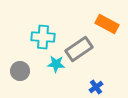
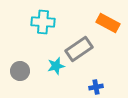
orange rectangle: moved 1 px right, 1 px up
cyan cross: moved 15 px up
cyan star: moved 2 px down; rotated 18 degrees counterclockwise
blue cross: rotated 24 degrees clockwise
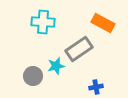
orange rectangle: moved 5 px left
gray circle: moved 13 px right, 5 px down
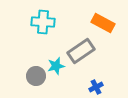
gray rectangle: moved 2 px right, 2 px down
gray circle: moved 3 px right
blue cross: rotated 16 degrees counterclockwise
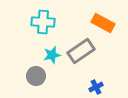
cyan star: moved 4 px left, 11 px up
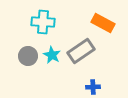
cyan star: rotated 30 degrees counterclockwise
gray circle: moved 8 px left, 20 px up
blue cross: moved 3 px left; rotated 24 degrees clockwise
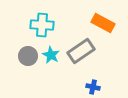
cyan cross: moved 1 px left, 3 px down
cyan star: moved 1 px left
blue cross: rotated 16 degrees clockwise
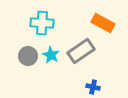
cyan cross: moved 2 px up
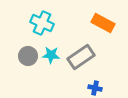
cyan cross: rotated 20 degrees clockwise
gray rectangle: moved 6 px down
cyan star: rotated 24 degrees counterclockwise
blue cross: moved 2 px right, 1 px down
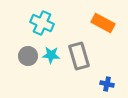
gray rectangle: moved 2 px left, 1 px up; rotated 72 degrees counterclockwise
blue cross: moved 12 px right, 4 px up
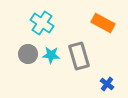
cyan cross: rotated 10 degrees clockwise
gray circle: moved 2 px up
blue cross: rotated 24 degrees clockwise
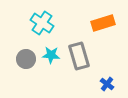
orange rectangle: rotated 45 degrees counterclockwise
gray circle: moved 2 px left, 5 px down
